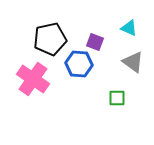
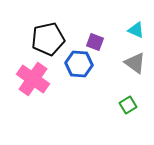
cyan triangle: moved 7 px right, 2 px down
black pentagon: moved 2 px left
gray triangle: moved 2 px right, 1 px down
green square: moved 11 px right, 7 px down; rotated 30 degrees counterclockwise
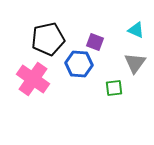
gray triangle: rotated 30 degrees clockwise
green square: moved 14 px left, 17 px up; rotated 24 degrees clockwise
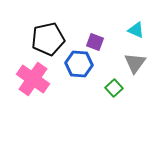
green square: rotated 36 degrees counterclockwise
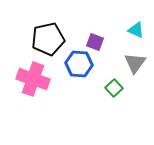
pink cross: rotated 16 degrees counterclockwise
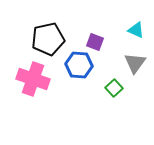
blue hexagon: moved 1 px down
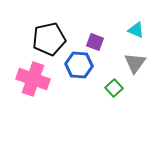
black pentagon: moved 1 px right
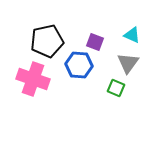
cyan triangle: moved 4 px left, 5 px down
black pentagon: moved 2 px left, 2 px down
gray triangle: moved 7 px left
green square: moved 2 px right; rotated 24 degrees counterclockwise
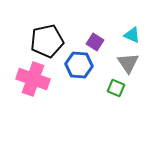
purple square: rotated 12 degrees clockwise
gray triangle: rotated 10 degrees counterclockwise
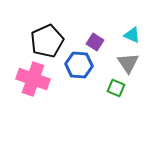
black pentagon: rotated 12 degrees counterclockwise
